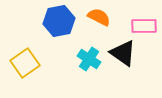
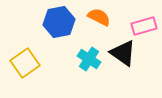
blue hexagon: moved 1 px down
pink rectangle: rotated 15 degrees counterclockwise
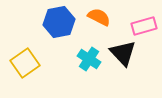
black triangle: rotated 12 degrees clockwise
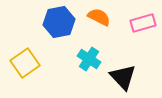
pink rectangle: moved 1 px left, 3 px up
black triangle: moved 24 px down
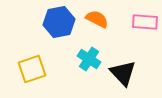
orange semicircle: moved 2 px left, 2 px down
pink rectangle: moved 2 px right, 1 px up; rotated 20 degrees clockwise
yellow square: moved 7 px right, 6 px down; rotated 16 degrees clockwise
black triangle: moved 4 px up
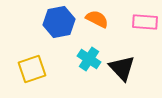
black triangle: moved 1 px left, 5 px up
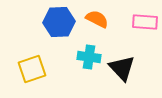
blue hexagon: rotated 8 degrees clockwise
cyan cross: moved 2 px up; rotated 25 degrees counterclockwise
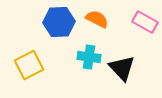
pink rectangle: rotated 25 degrees clockwise
yellow square: moved 3 px left, 4 px up; rotated 8 degrees counterclockwise
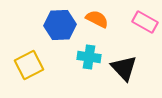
blue hexagon: moved 1 px right, 3 px down
black triangle: moved 2 px right
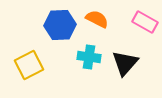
black triangle: moved 1 px right, 5 px up; rotated 24 degrees clockwise
